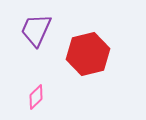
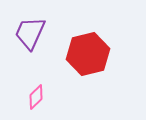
purple trapezoid: moved 6 px left, 3 px down
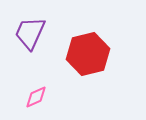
pink diamond: rotated 20 degrees clockwise
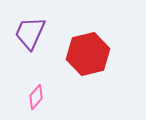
pink diamond: rotated 25 degrees counterclockwise
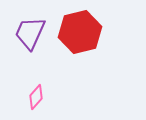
red hexagon: moved 8 px left, 22 px up
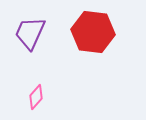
red hexagon: moved 13 px right; rotated 21 degrees clockwise
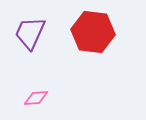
pink diamond: moved 1 px down; rotated 45 degrees clockwise
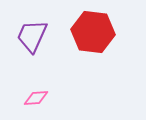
purple trapezoid: moved 2 px right, 3 px down
